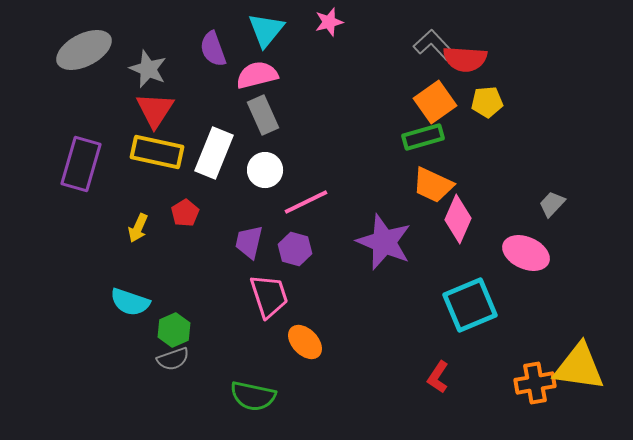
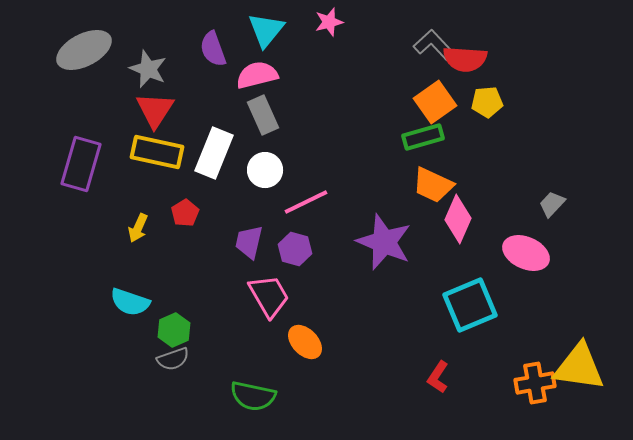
pink trapezoid: rotated 12 degrees counterclockwise
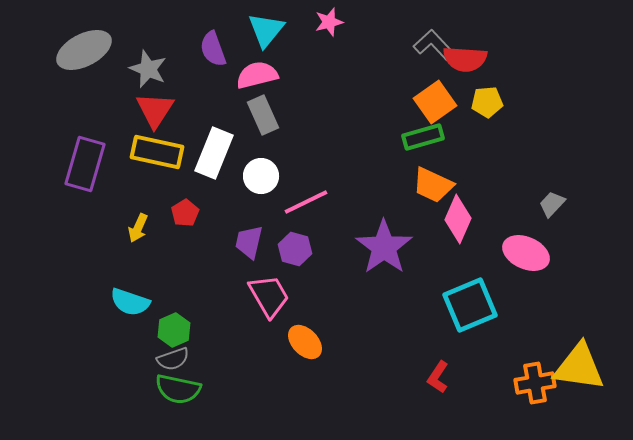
purple rectangle: moved 4 px right
white circle: moved 4 px left, 6 px down
purple star: moved 5 px down; rotated 14 degrees clockwise
green semicircle: moved 75 px left, 7 px up
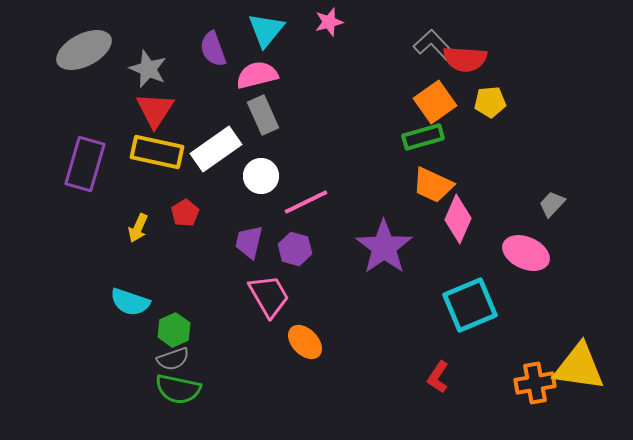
yellow pentagon: moved 3 px right
white rectangle: moved 2 px right, 4 px up; rotated 33 degrees clockwise
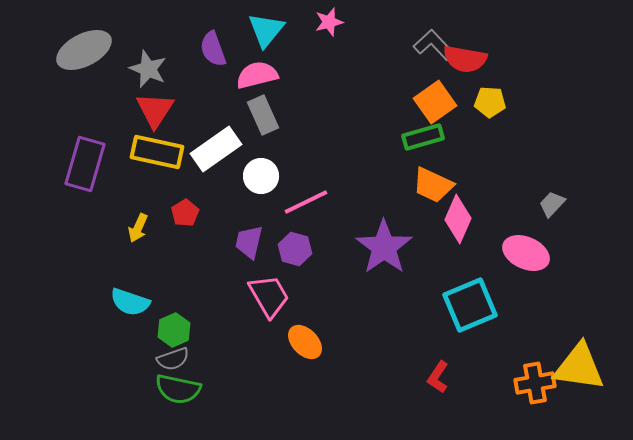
red semicircle: rotated 6 degrees clockwise
yellow pentagon: rotated 8 degrees clockwise
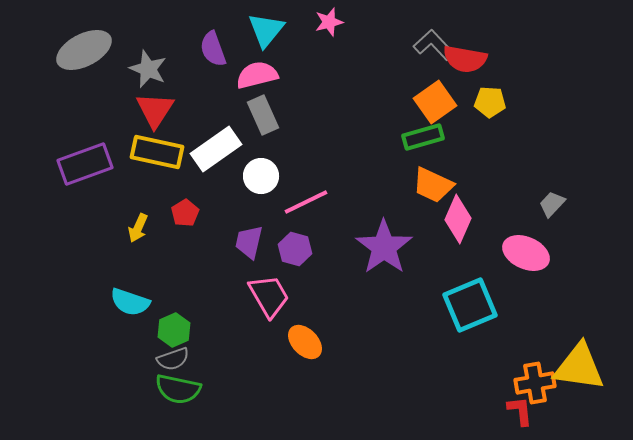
purple rectangle: rotated 54 degrees clockwise
red L-shape: moved 82 px right, 34 px down; rotated 140 degrees clockwise
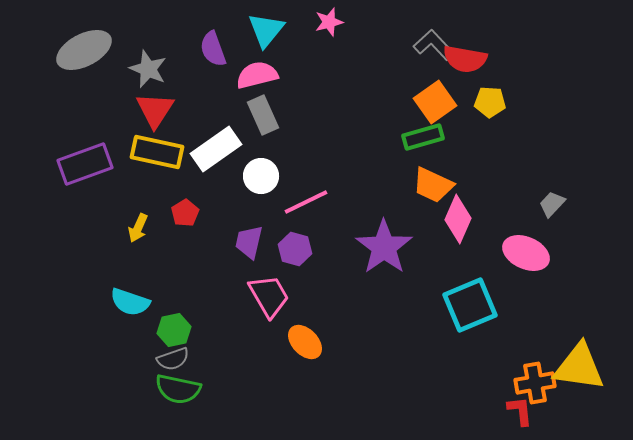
green hexagon: rotated 12 degrees clockwise
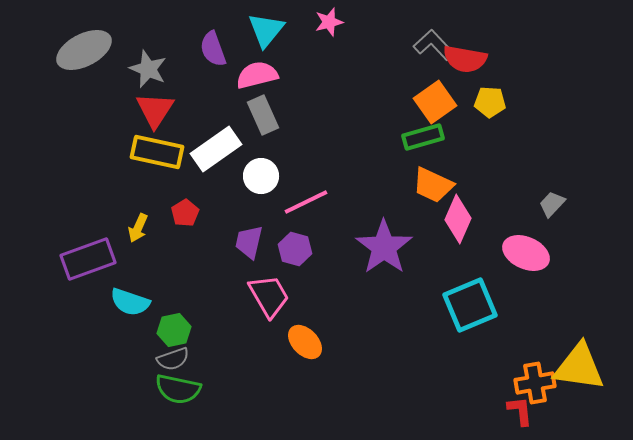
purple rectangle: moved 3 px right, 95 px down
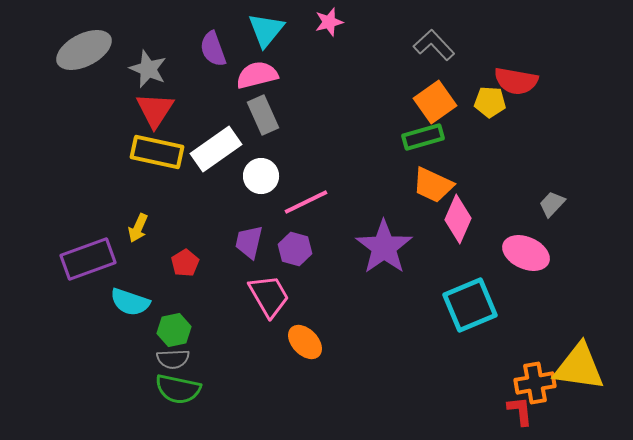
red semicircle: moved 51 px right, 22 px down
red pentagon: moved 50 px down
gray semicircle: rotated 16 degrees clockwise
